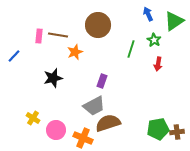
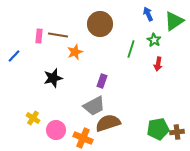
brown circle: moved 2 px right, 1 px up
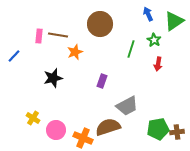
gray trapezoid: moved 33 px right
brown semicircle: moved 4 px down
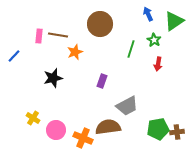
brown semicircle: rotated 10 degrees clockwise
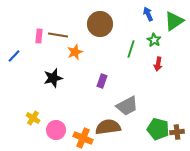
green pentagon: rotated 25 degrees clockwise
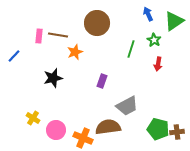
brown circle: moved 3 px left, 1 px up
